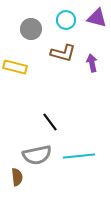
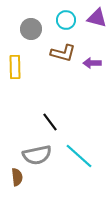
purple arrow: rotated 78 degrees counterclockwise
yellow rectangle: rotated 75 degrees clockwise
cyan line: rotated 48 degrees clockwise
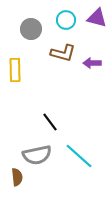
yellow rectangle: moved 3 px down
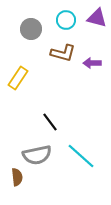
yellow rectangle: moved 3 px right, 8 px down; rotated 35 degrees clockwise
cyan line: moved 2 px right
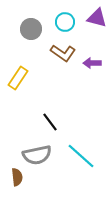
cyan circle: moved 1 px left, 2 px down
brown L-shape: rotated 20 degrees clockwise
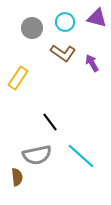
gray circle: moved 1 px right, 1 px up
purple arrow: rotated 60 degrees clockwise
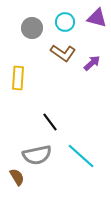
purple arrow: rotated 78 degrees clockwise
yellow rectangle: rotated 30 degrees counterclockwise
brown semicircle: rotated 24 degrees counterclockwise
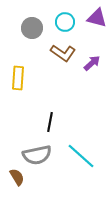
black line: rotated 48 degrees clockwise
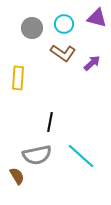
cyan circle: moved 1 px left, 2 px down
brown semicircle: moved 1 px up
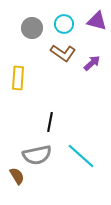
purple triangle: moved 3 px down
